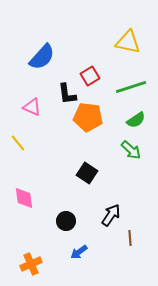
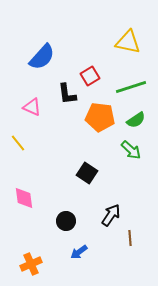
orange pentagon: moved 12 px right
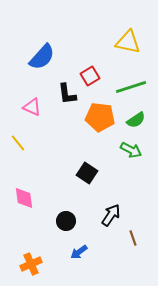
green arrow: rotated 15 degrees counterclockwise
brown line: moved 3 px right; rotated 14 degrees counterclockwise
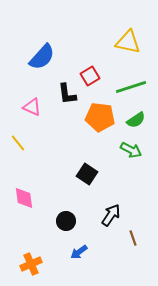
black square: moved 1 px down
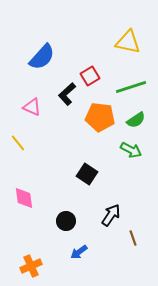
black L-shape: rotated 55 degrees clockwise
orange cross: moved 2 px down
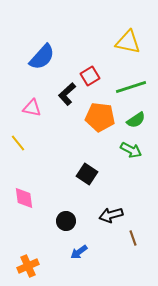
pink triangle: moved 1 px down; rotated 12 degrees counterclockwise
black arrow: rotated 140 degrees counterclockwise
orange cross: moved 3 px left
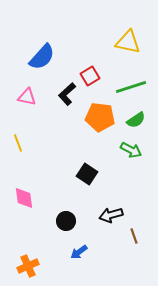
pink triangle: moved 5 px left, 11 px up
yellow line: rotated 18 degrees clockwise
brown line: moved 1 px right, 2 px up
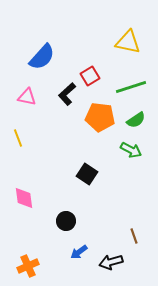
yellow line: moved 5 px up
black arrow: moved 47 px down
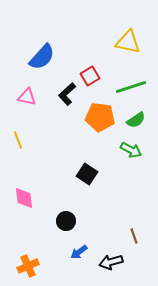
yellow line: moved 2 px down
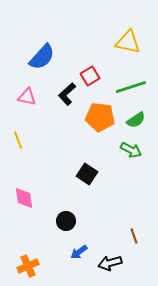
black arrow: moved 1 px left, 1 px down
